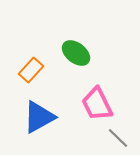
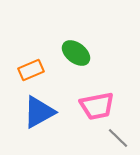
orange rectangle: rotated 25 degrees clockwise
pink trapezoid: moved 2 px down; rotated 75 degrees counterclockwise
blue triangle: moved 5 px up
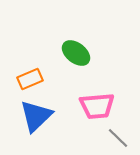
orange rectangle: moved 1 px left, 9 px down
pink trapezoid: rotated 6 degrees clockwise
blue triangle: moved 3 px left, 4 px down; rotated 15 degrees counterclockwise
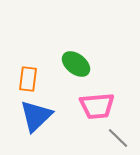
green ellipse: moved 11 px down
orange rectangle: moved 2 px left; rotated 60 degrees counterclockwise
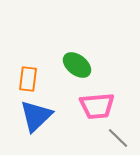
green ellipse: moved 1 px right, 1 px down
